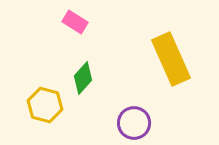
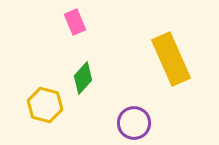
pink rectangle: rotated 35 degrees clockwise
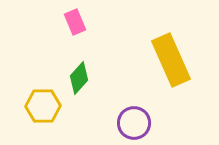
yellow rectangle: moved 1 px down
green diamond: moved 4 px left
yellow hexagon: moved 2 px left, 1 px down; rotated 16 degrees counterclockwise
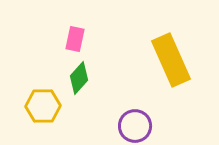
pink rectangle: moved 17 px down; rotated 35 degrees clockwise
purple circle: moved 1 px right, 3 px down
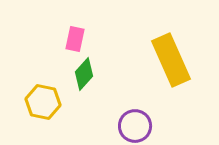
green diamond: moved 5 px right, 4 px up
yellow hexagon: moved 4 px up; rotated 12 degrees clockwise
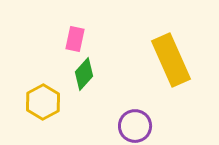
yellow hexagon: rotated 20 degrees clockwise
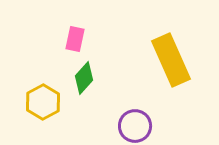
green diamond: moved 4 px down
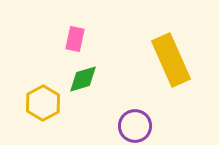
green diamond: moved 1 px left, 1 px down; rotated 32 degrees clockwise
yellow hexagon: moved 1 px down
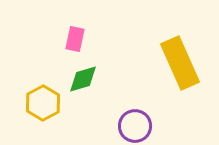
yellow rectangle: moved 9 px right, 3 px down
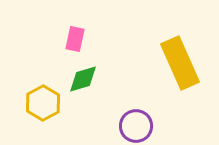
purple circle: moved 1 px right
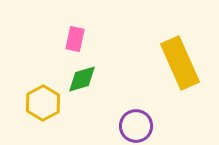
green diamond: moved 1 px left
